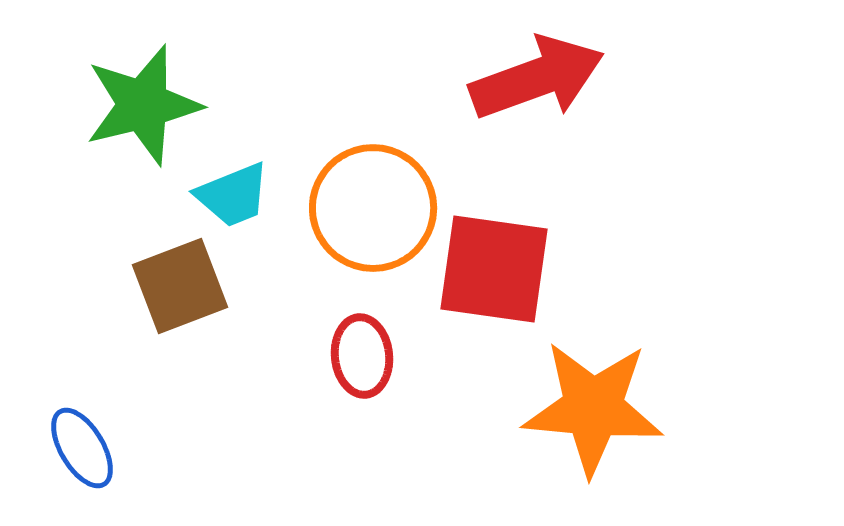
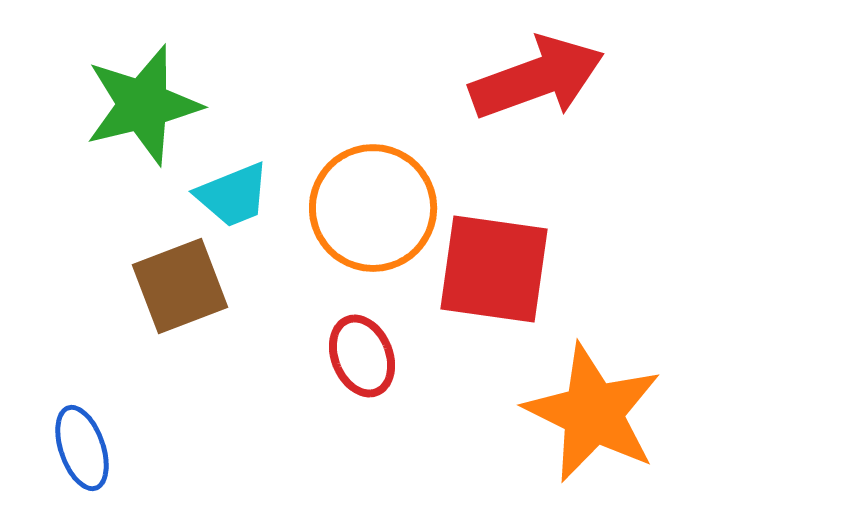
red ellipse: rotated 16 degrees counterclockwise
orange star: moved 5 px down; rotated 21 degrees clockwise
blue ellipse: rotated 12 degrees clockwise
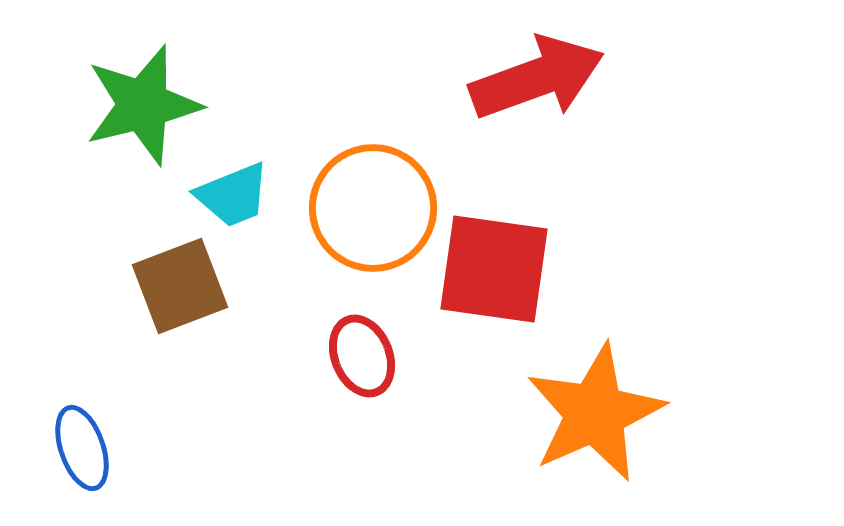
orange star: moved 2 px right; rotated 22 degrees clockwise
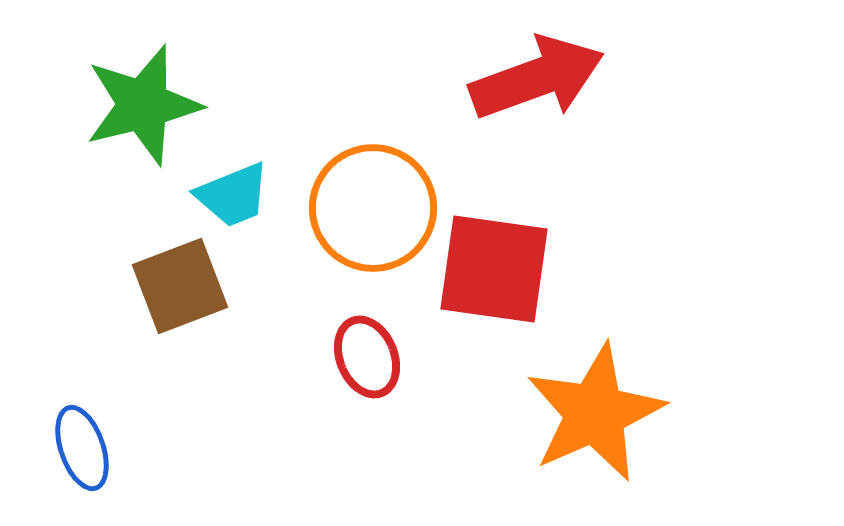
red ellipse: moved 5 px right, 1 px down
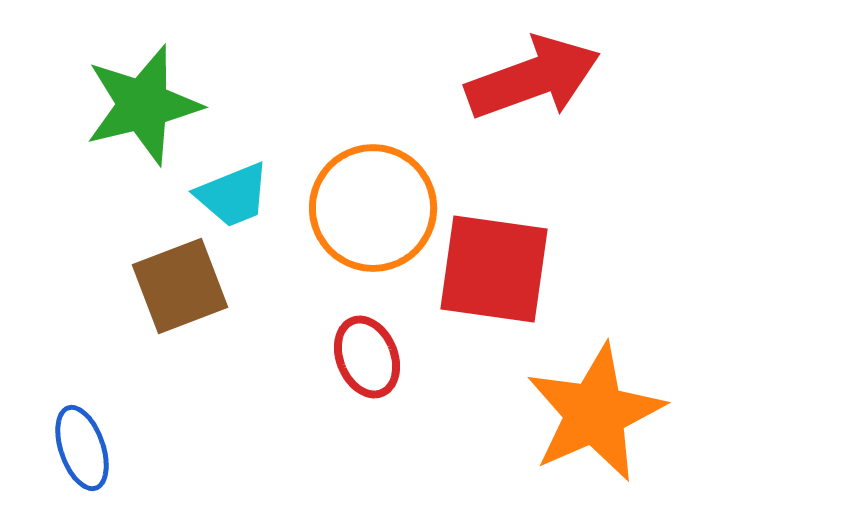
red arrow: moved 4 px left
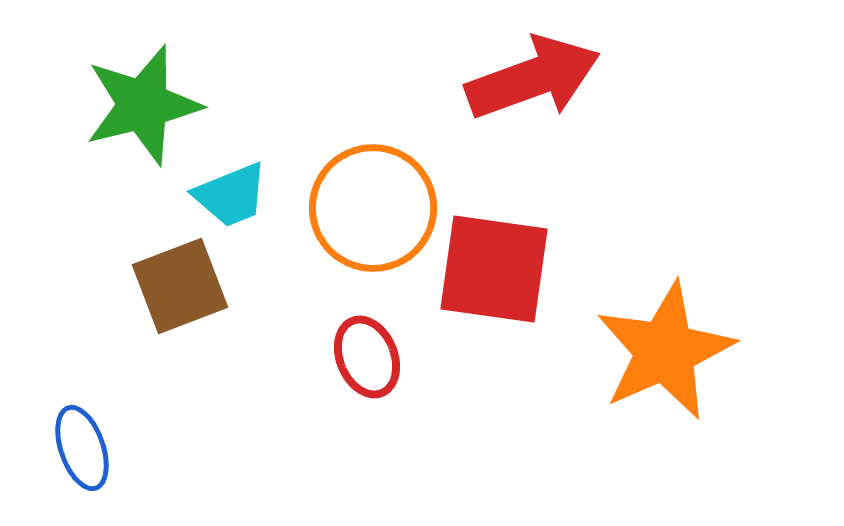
cyan trapezoid: moved 2 px left
orange star: moved 70 px right, 62 px up
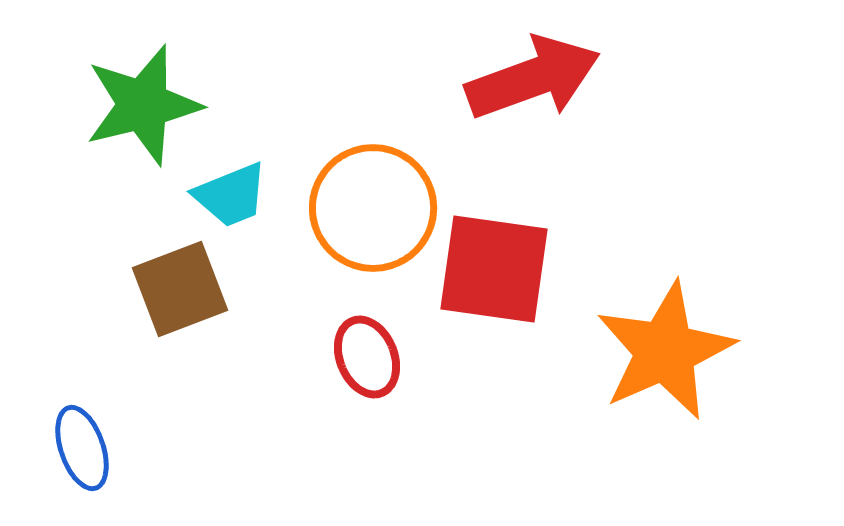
brown square: moved 3 px down
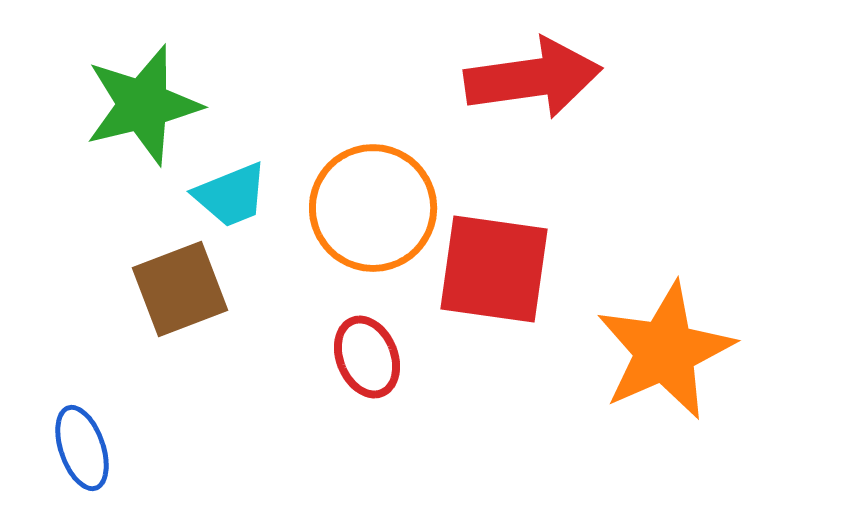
red arrow: rotated 12 degrees clockwise
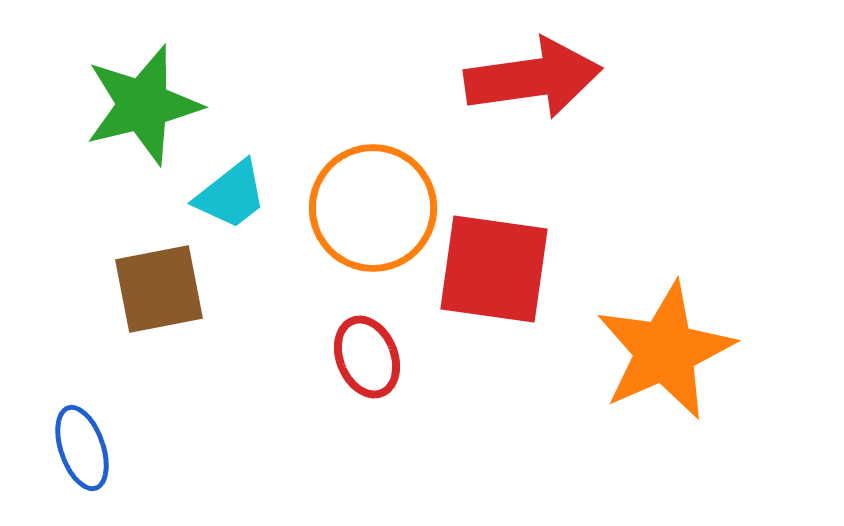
cyan trapezoid: rotated 16 degrees counterclockwise
brown square: moved 21 px left; rotated 10 degrees clockwise
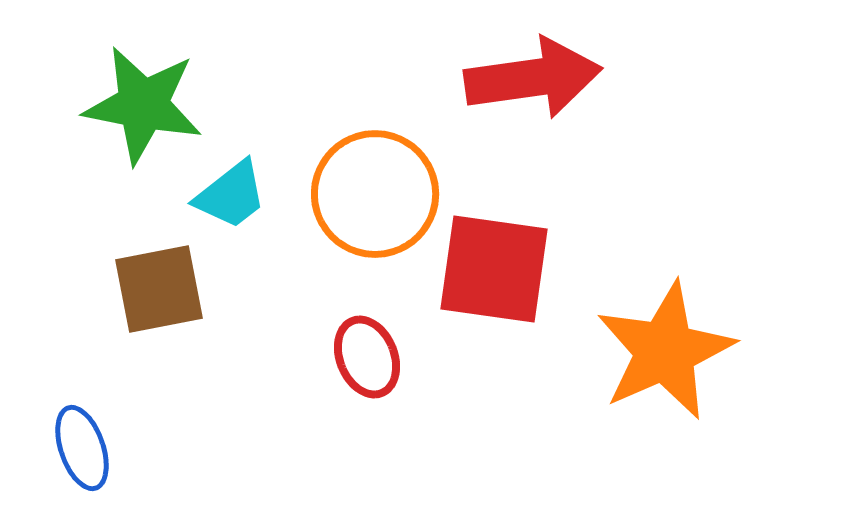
green star: rotated 25 degrees clockwise
orange circle: moved 2 px right, 14 px up
